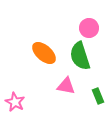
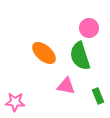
pink star: rotated 24 degrees counterclockwise
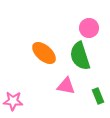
pink star: moved 2 px left, 1 px up
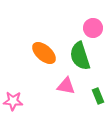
pink circle: moved 4 px right
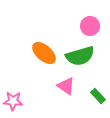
pink circle: moved 3 px left, 2 px up
green semicircle: rotated 88 degrees counterclockwise
pink triangle: rotated 24 degrees clockwise
green rectangle: rotated 21 degrees counterclockwise
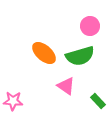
green rectangle: moved 5 px down
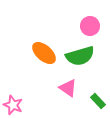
pink triangle: moved 2 px right, 2 px down
pink star: moved 4 px down; rotated 18 degrees clockwise
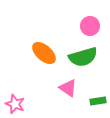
green semicircle: moved 3 px right, 1 px down
green rectangle: rotated 56 degrees counterclockwise
pink star: moved 2 px right, 1 px up
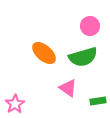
pink star: rotated 18 degrees clockwise
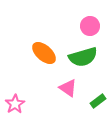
green rectangle: rotated 28 degrees counterclockwise
